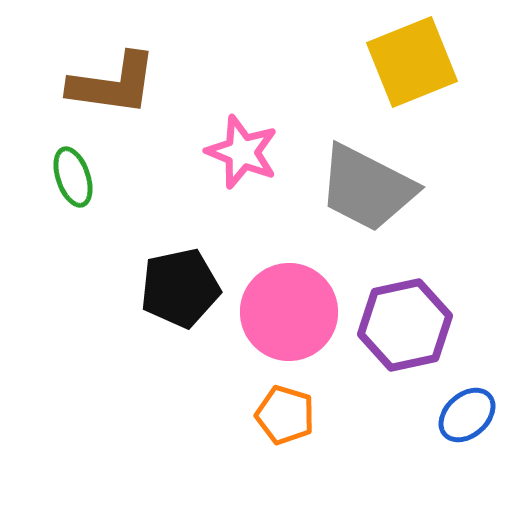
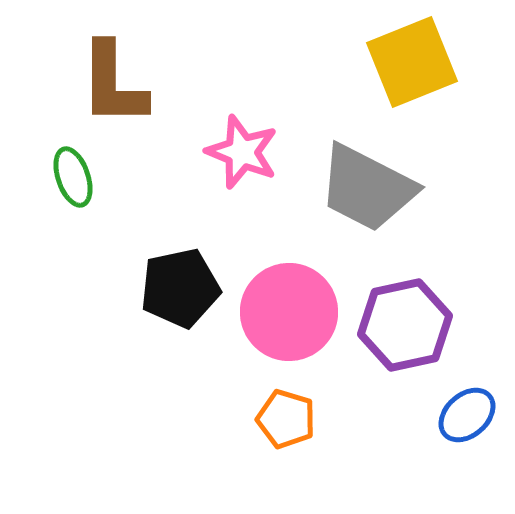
brown L-shape: rotated 82 degrees clockwise
orange pentagon: moved 1 px right, 4 px down
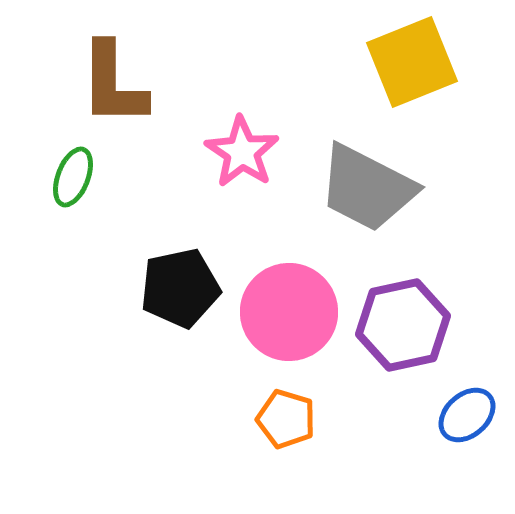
pink star: rotated 12 degrees clockwise
green ellipse: rotated 40 degrees clockwise
purple hexagon: moved 2 px left
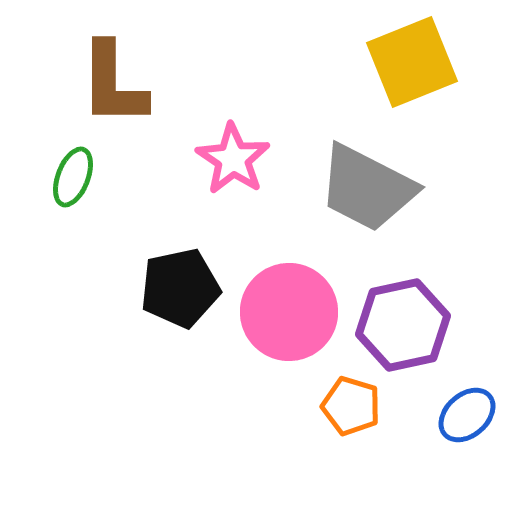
pink star: moved 9 px left, 7 px down
orange pentagon: moved 65 px right, 13 px up
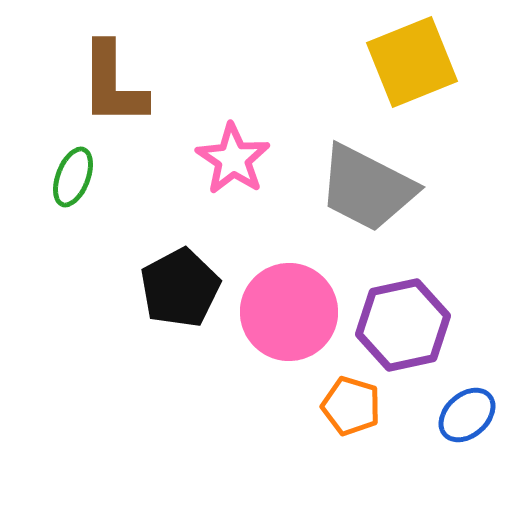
black pentagon: rotated 16 degrees counterclockwise
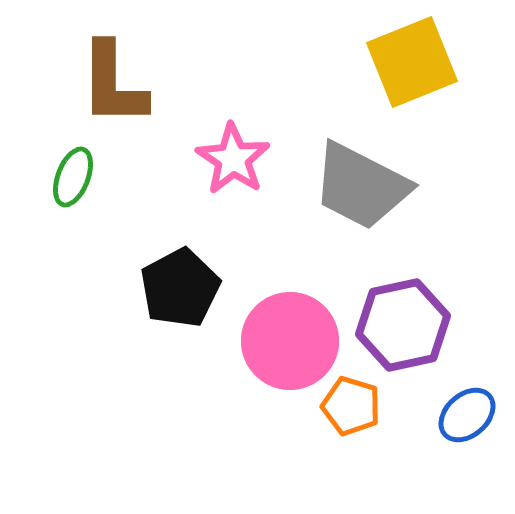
gray trapezoid: moved 6 px left, 2 px up
pink circle: moved 1 px right, 29 px down
